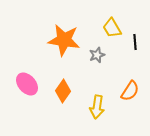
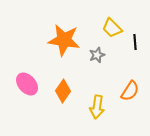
yellow trapezoid: rotated 15 degrees counterclockwise
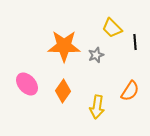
orange star: moved 6 px down; rotated 8 degrees counterclockwise
gray star: moved 1 px left
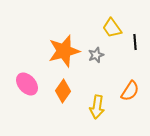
yellow trapezoid: rotated 10 degrees clockwise
orange star: moved 5 px down; rotated 16 degrees counterclockwise
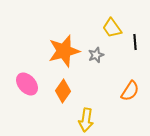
yellow arrow: moved 11 px left, 13 px down
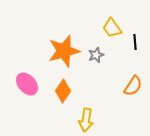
orange semicircle: moved 3 px right, 5 px up
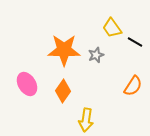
black line: rotated 56 degrees counterclockwise
orange star: moved 1 px up; rotated 16 degrees clockwise
pink ellipse: rotated 10 degrees clockwise
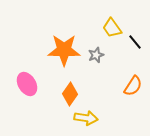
black line: rotated 21 degrees clockwise
orange diamond: moved 7 px right, 3 px down
yellow arrow: moved 2 px up; rotated 90 degrees counterclockwise
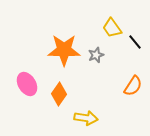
orange diamond: moved 11 px left
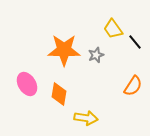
yellow trapezoid: moved 1 px right, 1 px down
orange diamond: rotated 25 degrees counterclockwise
